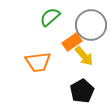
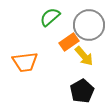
gray circle: moved 2 px left
orange rectangle: moved 3 px left
orange trapezoid: moved 13 px left
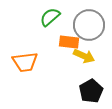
orange rectangle: rotated 42 degrees clockwise
yellow arrow: rotated 25 degrees counterclockwise
black pentagon: moved 9 px right
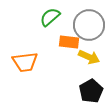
yellow arrow: moved 5 px right, 1 px down
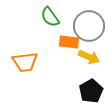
green semicircle: rotated 85 degrees counterclockwise
gray circle: moved 1 px down
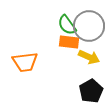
green semicircle: moved 17 px right, 8 px down
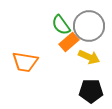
green semicircle: moved 6 px left
orange rectangle: rotated 48 degrees counterclockwise
orange trapezoid: rotated 16 degrees clockwise
black pentagon: rotated 30 degrees clockwise
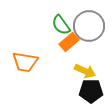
yellow arrow: moved 4 px left, 14 px down
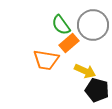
gray circle: moved 4 px right, 1 px up
orange rectangle: moved 1 px down
orange trapezoid: moved 21 px right, 2 px up
black pentagon: moved 6 px right, 1 px up; rotated 15 degrees clockwise
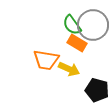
green semicircle: moved 11 px right
orange rectangle: moved 8 px right; rotated 72 degrees clockwise
yellow arrow: moved 16 px left, 2 px up
